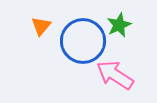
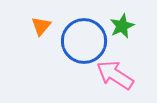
green star: moved 3 px right, 1 px down
blue circle: moved 1 px right
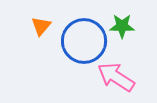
green star: rotated 25 degrees clockwise
pink arrow: moved 1 px right, 2 px down
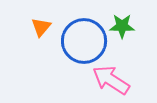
orange triangle: moved 1 px down
pink arrow: moved 5 px left, 3 px down
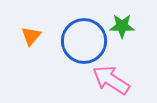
orange triangle: moved 10 px left, 9 px down
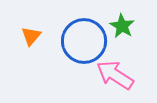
green star: rotated 30 degrees clockwise
pink arrow: moved 4 px right, 5 px up
